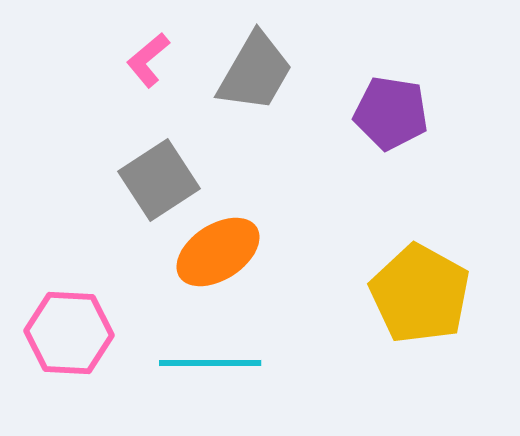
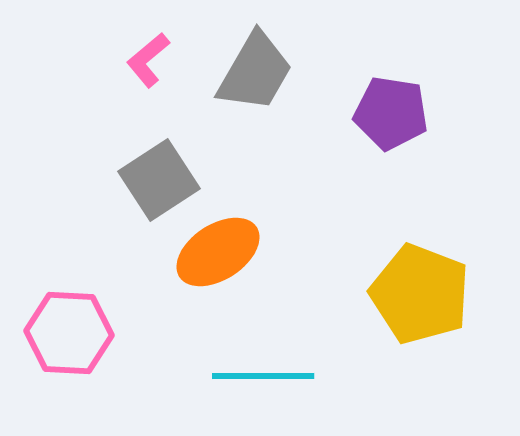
yellow pentagon: rotated 8 degrees counterclockwise
cyan line: moved 53 px right, 13 px down
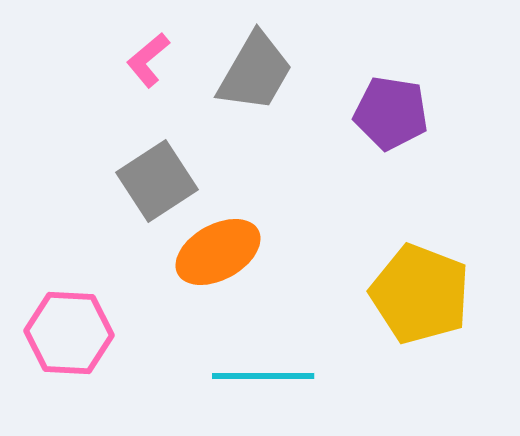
gray square: moved 2 px left, 1 px down
orange ellipse: rotated 4 degrees clockwise
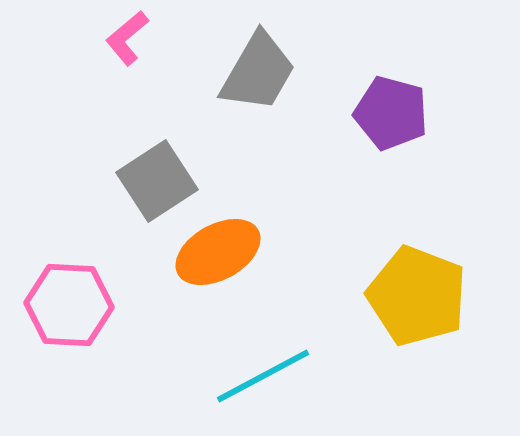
pink L-shape: moved 21 px left, 22 px up
gray trapezoid: moved 3 px right
purple pentagon: rotated 6 degrees clockwise
yellow pentagon: moved 3 px left, 2 px down
pink hexagon: moved 28 px up
cyan line: rotated 28 degrees counterclockwise
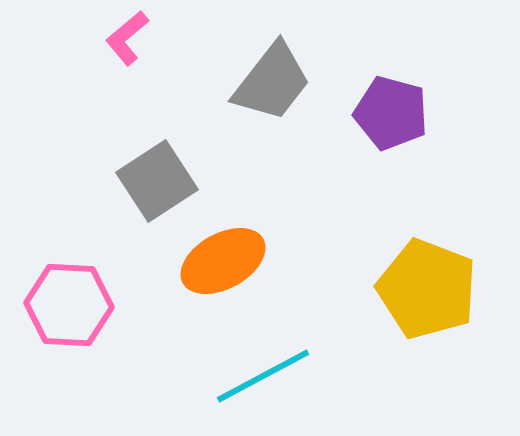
gray trapezoid: moved 14 px right, 10 px down; rotated 8 degrees clockwise
orange ellipse: moved 5 px right, 9 px down
yellow pentagon: moved 10 px right, 7 px up
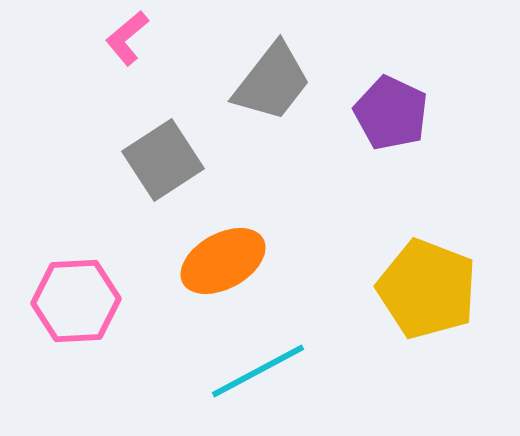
purple pentagon: rotated 10 degrees clockwise
gray square: moved 6 px right, 21 px up
pink hexagon: moved 7 px right, 4 px up; rotated 6 degrees counterclockwise
cyan line: moved 5 px left, 5 px up
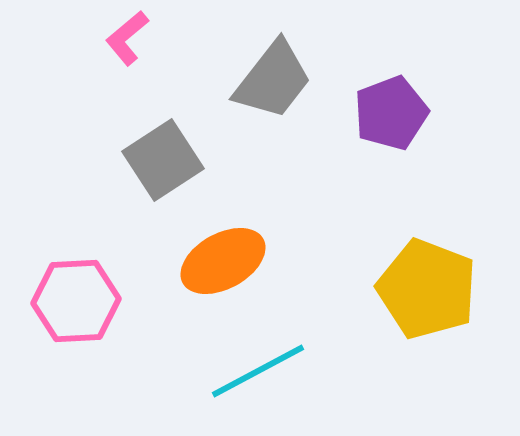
gray trapezoid: moved 1 px right, 2 px up
purple pentagon: rotated 26 degrees clockwise
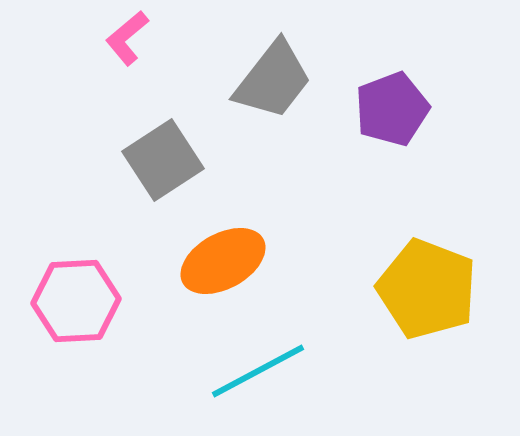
purple pentagon: moved 1 px right, 4 px up
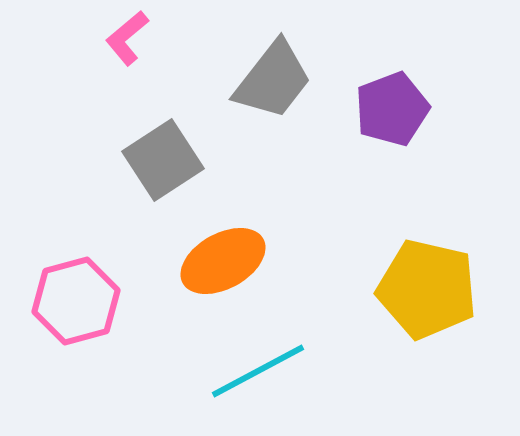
yellow pentagon: rotated 8 degrees counterclockwise
pink hexagon: rotated 12 degrees counterclockwise
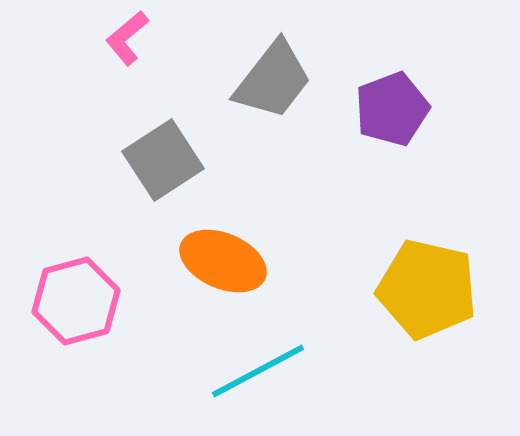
orange ellipse: rotated 52 degrees clockwise
